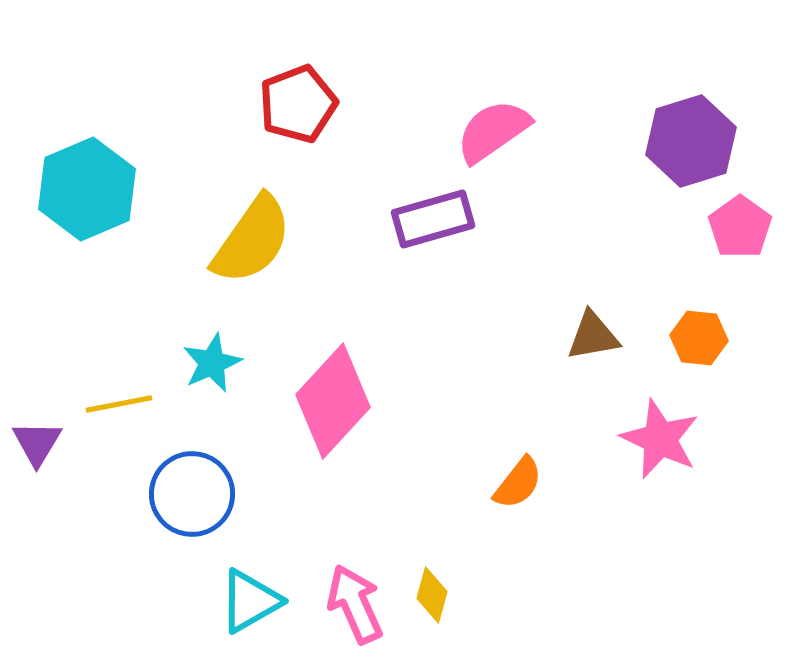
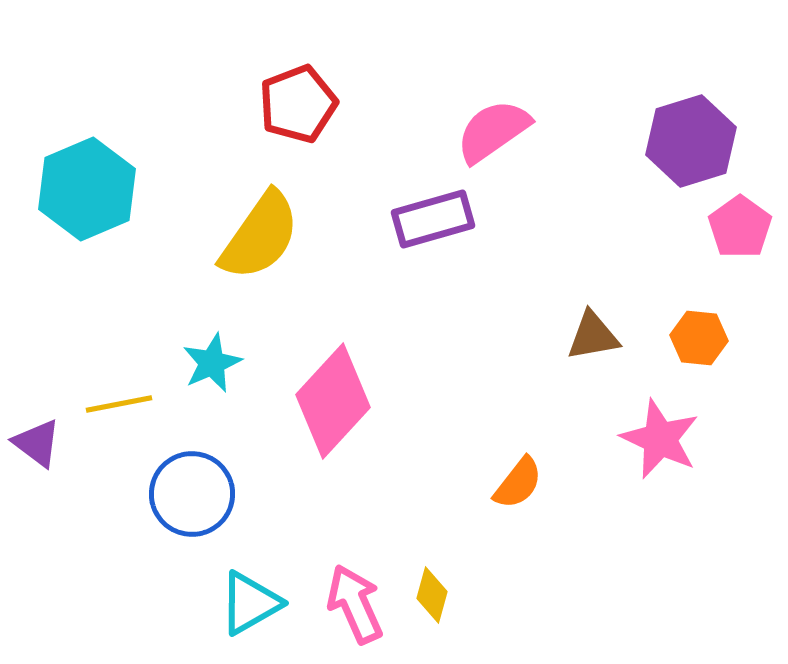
yellow semicircle: moved 8 px right, 4 px up
purple triangle: rotated 24 degrees counterclockwise
cyan triangle: moved 2 px down
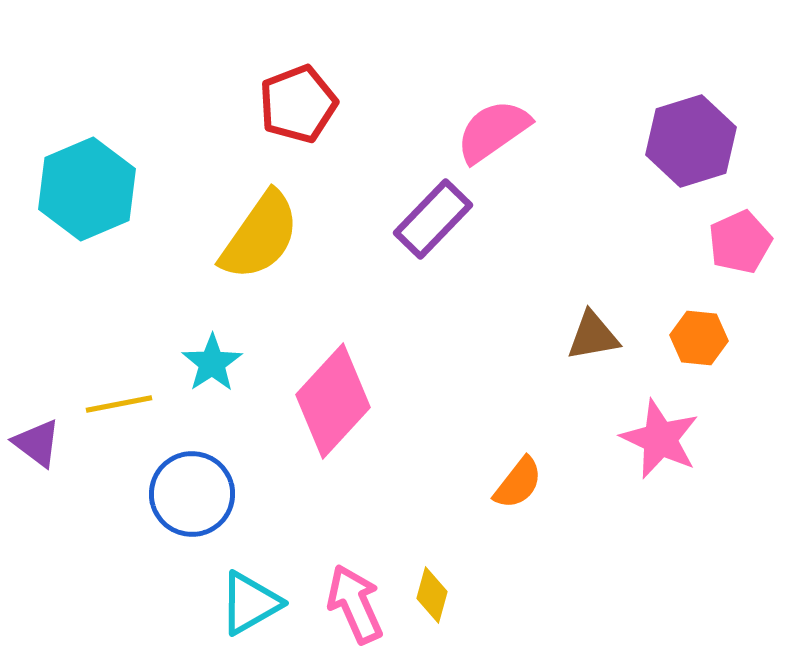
purple rectangle: rotated 30 degrees counterclockwise
pink pentagon: moved 15 px down; rotated 12 degrees clockwise
cyan star: rotated 10 degrees counterclockwise
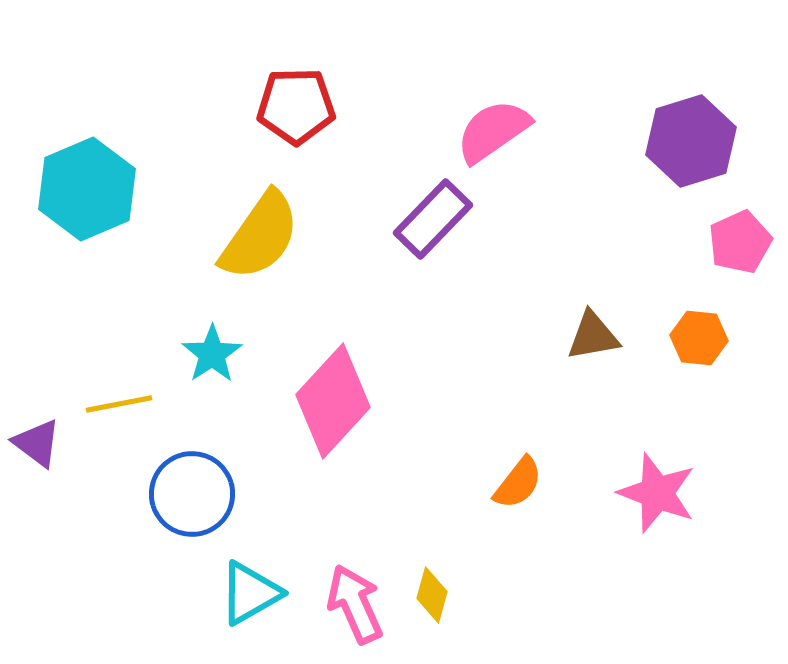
red pentagon: moved 2 px left, 2 px down; rotated 20 degrees clockwise
cyan star: moved 9 px up
pink star: moved 3 px left, 54 px down; rotated 4 degrees counterclockwise
cyan triangle: moved 10 px up
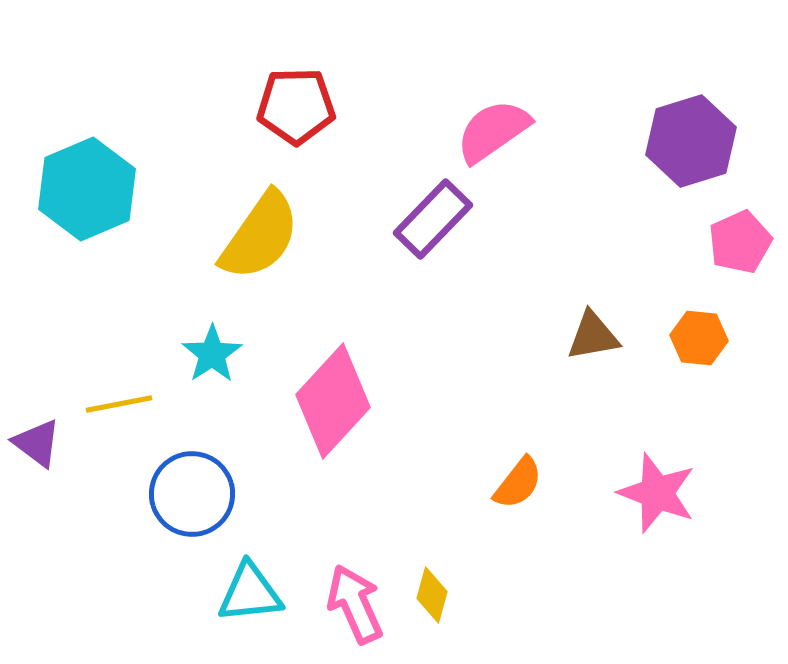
cyan triangle: rotated 24 degrees clockwise
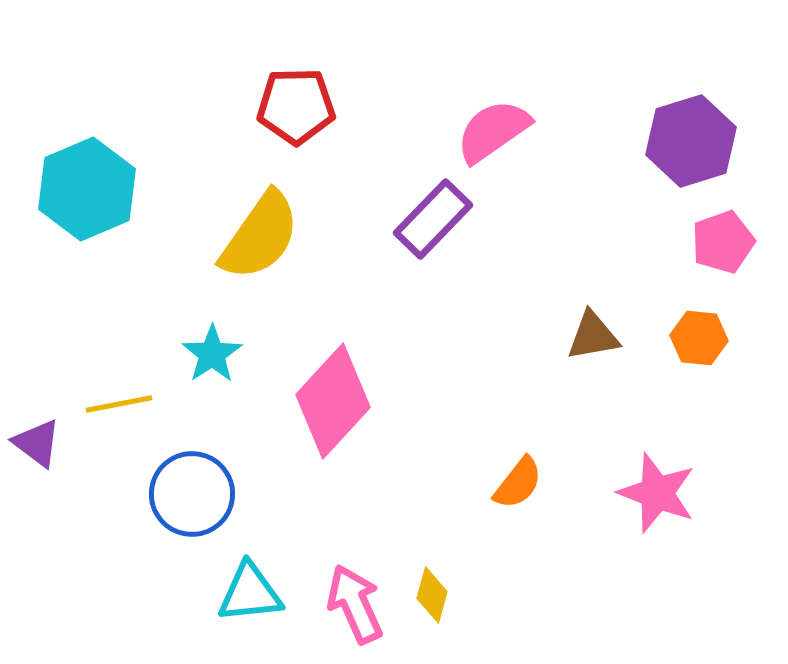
pink pentagon: moved 17 px left; rotated 4 degrees clockwise
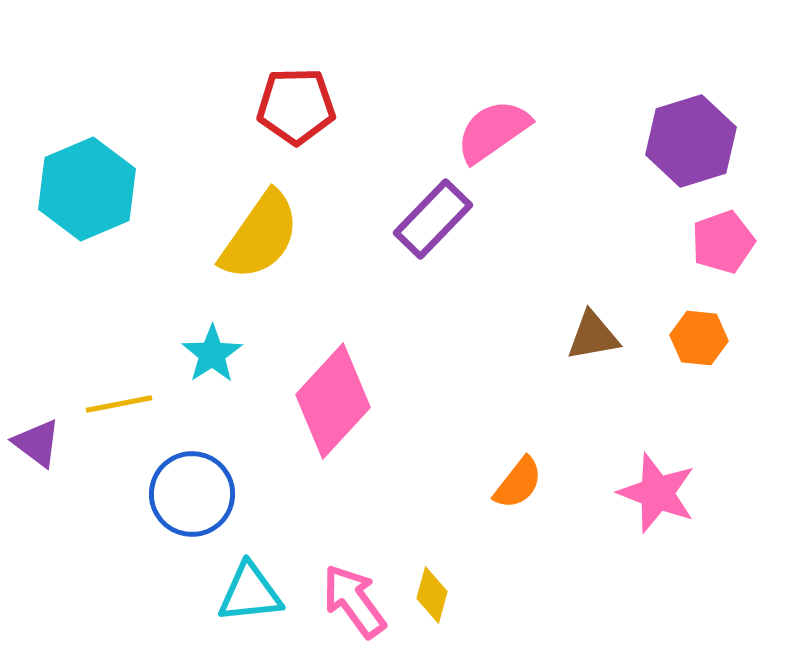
pink arrow: moved 1 px left, 3 px up; rotated 12 degrees counterclockwise
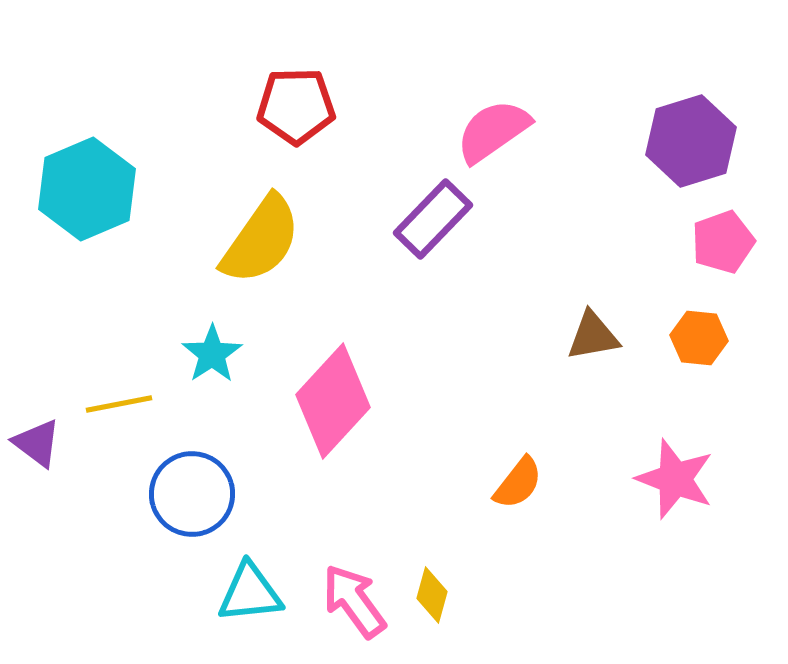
yellow semicircle: moved 1 px right, 4 px down
pink star: moved 18 px right, 14 px up
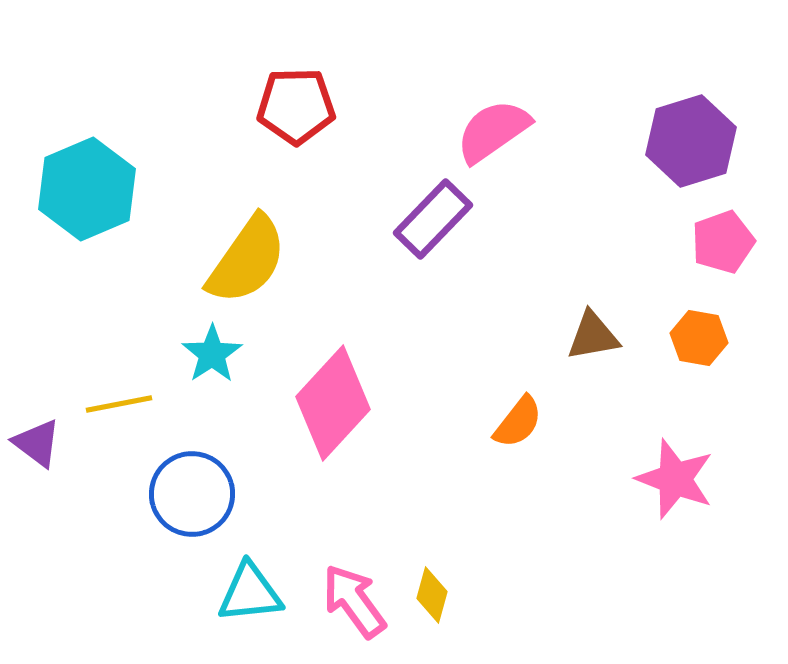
yellow semicircle: moved 14 px left, 20 px down
orange hexagon: rotated 4 degrees clockwise
pink diamond: moved 2 px down
orange semicircle: moved 61 px up
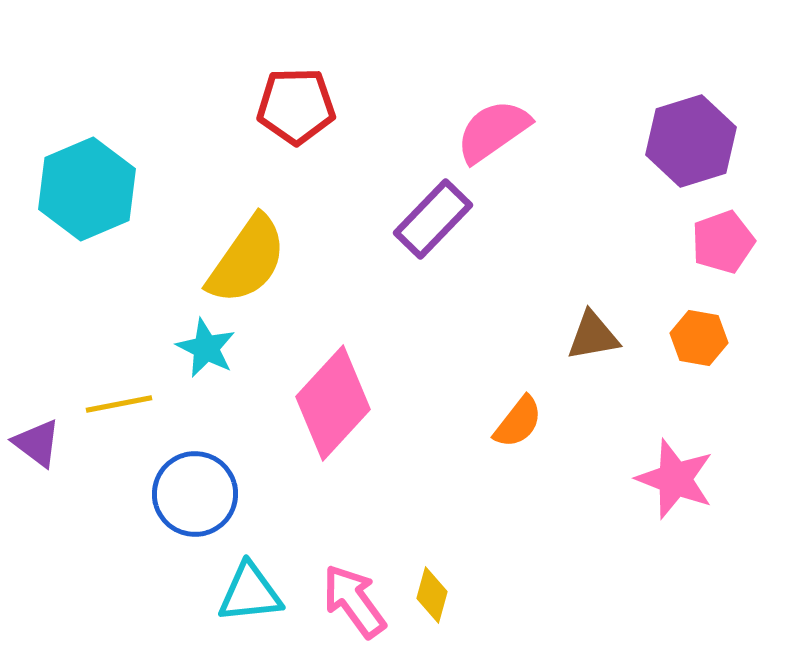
cyan star: moved 6 px left, 6 px up; rotated 12 degrees counterclockwise
blue circle: moved 3 px right
